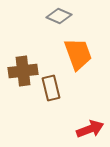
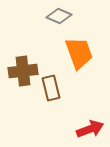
orange trapezoid: moved 1 px right, 1 px up
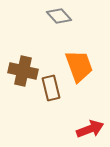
gray diamond: rotated 25 degrees clockwise
orange trapezoid: moved 13 px down
brown cross: rotated 20 degrees clockwise
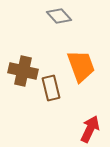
orange trapezoid: moved 2 px right
red arrow: rotated 44 degrees counterclockwise
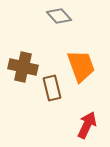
brown cross: moved 4 px up
brown rectangle: moved 1 px right
red arrow: moved 3 px left, 4 px up
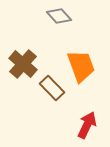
brown cross: moved 3 px up; rotated 28 degrees clockwise
brown rectangle: rotated 30 degrees counterclockwise
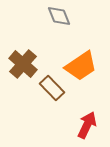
gray diamond: rotated 20 degrees clockwise
orange trapezoid: rotated 76 degrees clockwise
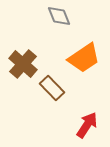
orange trapezoid: moved 3 px right, 8 px up
red arrow: rotated 8 degrees clockwise
